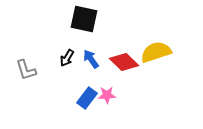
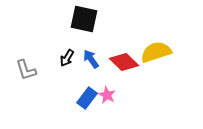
pink star: rotated 30 degrees clockwise
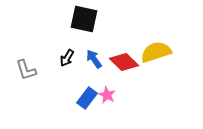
blue arrow: moved 3 px right
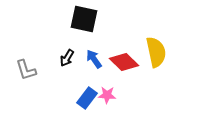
yellow semicircle: rotated 96 degrees clockwise
pink star: rotated 24 degrees counterclockwise
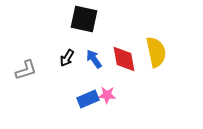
red diamond: moved 3 px up; rotated 36 degrees clockwise
gray L-shape: rotated 90 degrees counterclockwise
blue rectangle: moved 1 px right, 1 px down; rotated 30 degrees clockwise
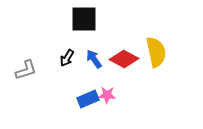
black square: rotated 12 degrees counterclockwise
red diamond: rotated 52 degrees counterclockwise
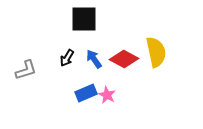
pink star: rotated 24 degrees clockwise
blue rectangle: moved 2 px left, 6 px up
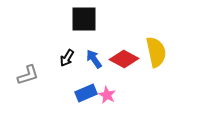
gray L-shape: moved 2 px right, 5 px down
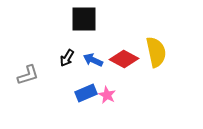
blue arrow: moved 1 px left, 1 px down; rotated 30 degrees counterclockwise
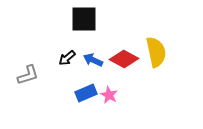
black arrow: rotated 18 degrees clockwise
pink star: moved 2 px right
